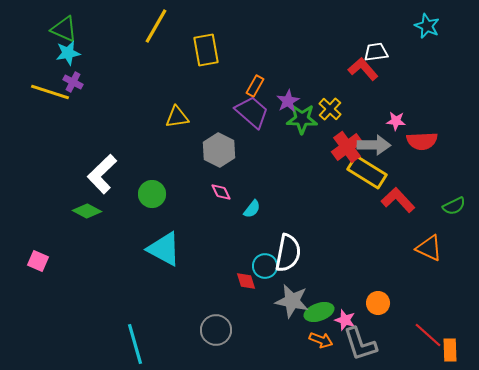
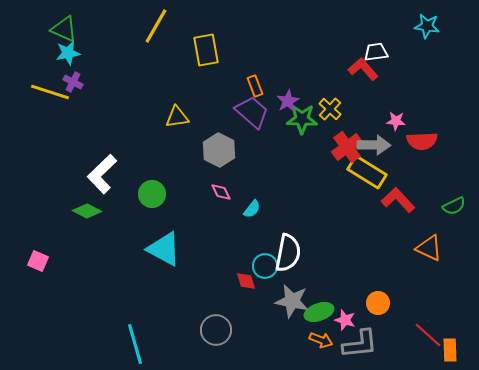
cyan star at (427, 26): rotated 15 degrees counterclockwise
orange rectangle at (255, 86): rotated 50 degrees counterclockwise
gray L-shape at (360, 344): rotated 78 degrees counterclockwise
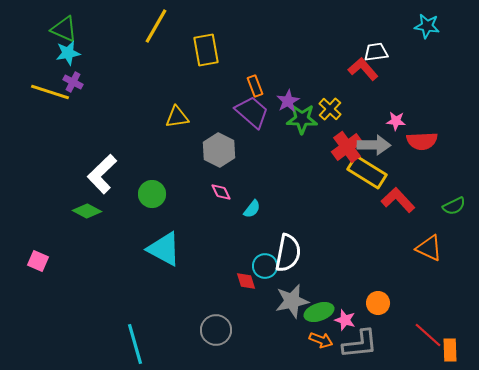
gray star at (292, 301): rotated 24 degrees counterclockwise
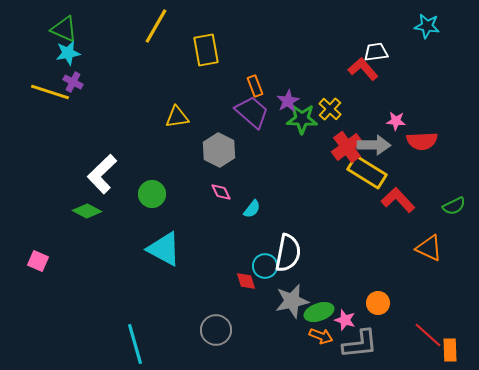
orange arrow at (321, 340): moved 4 px up
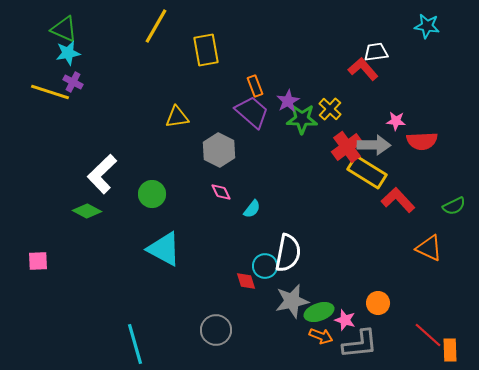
pink square at (38, 261): rotated 25 degrees counterclockwise
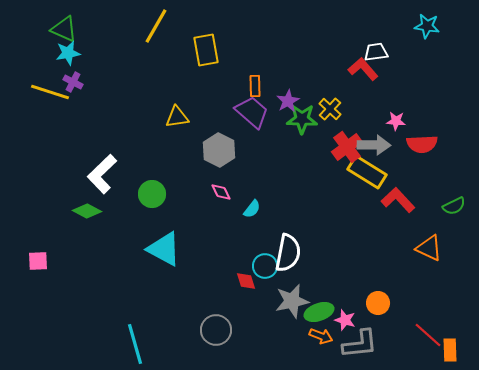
orange rectangle at (255, 86): rotated 20 degrees clockwise
red semicircle at (422, 141): moved 3 px down
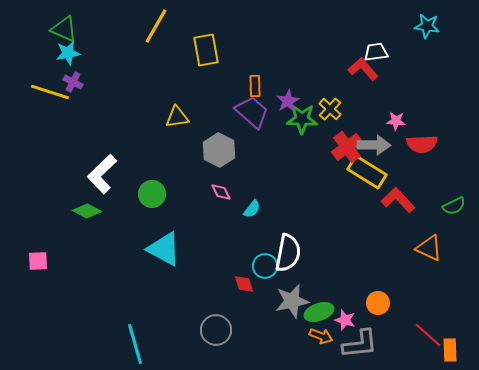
red diamond at (246, 281): moved 2 px left, 3 px down
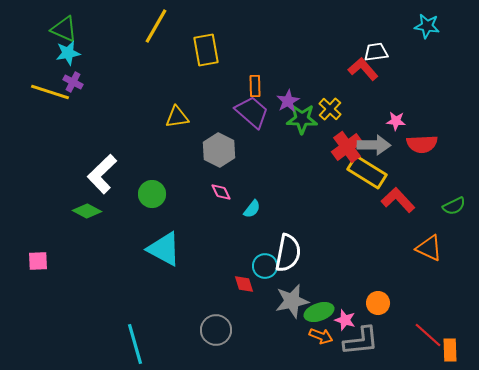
gray L-shape at (360, 344): moved 1 px right, 3 px up
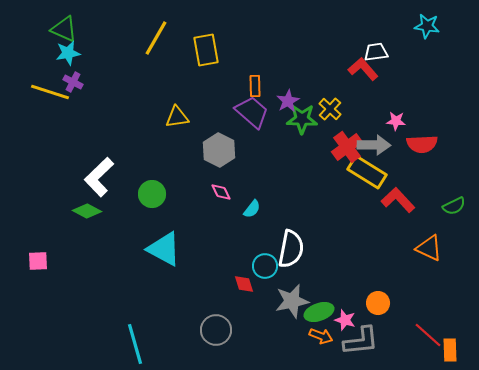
yellow line at (156, 26): moved 12 px down
white L-shape at (102, 174): moved 3 px left, 3 px down
white semicircle at (288, 253): moved 3 px right, 4 px up
